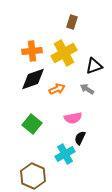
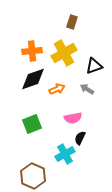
green square: rotated 30 degrees clockwise
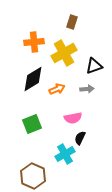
orange cross: moved 2 px right, 9 px up
black diamond: rotated 12 degrees counterclockwise
gray arrow: rotated 144 degrees clockwise
